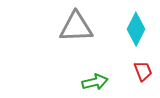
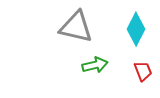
gray triangle: rotated 15 degrees clockwise
green arrow: moved 17 px up
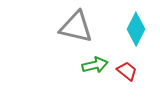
red trapezoid: moved 16 px left; rotated 30 degrees counterclockwise
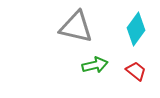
cyan diamond: rotated 8 degrees clockwise
red trapezoid: moved 9 px right
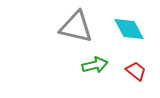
cyan diamond: moved 7 px left; rotated 64 degrees counterclockwise
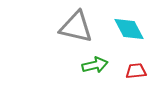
red trapezoid: rotated 45 degrees counterclockwise
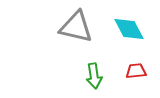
green arrow: moved 1 px left, 11 px down; rotated 95 degrees clockwise
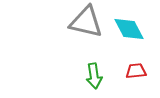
gray triangle: moved 10 px right, 5 px up
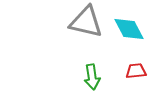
green arrow: moved 2 px left, 1 px down
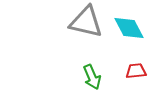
cyan diamond: moved 1 px up
green arrow: rotated 15 degrees counterclockwise
